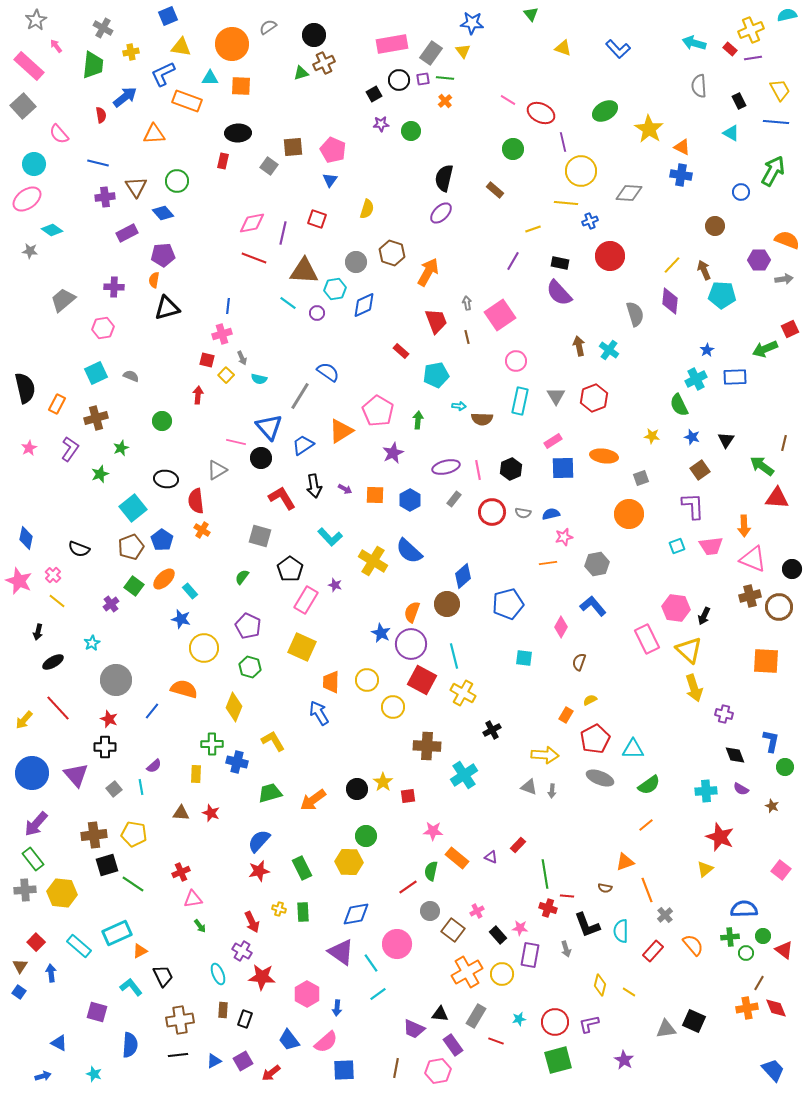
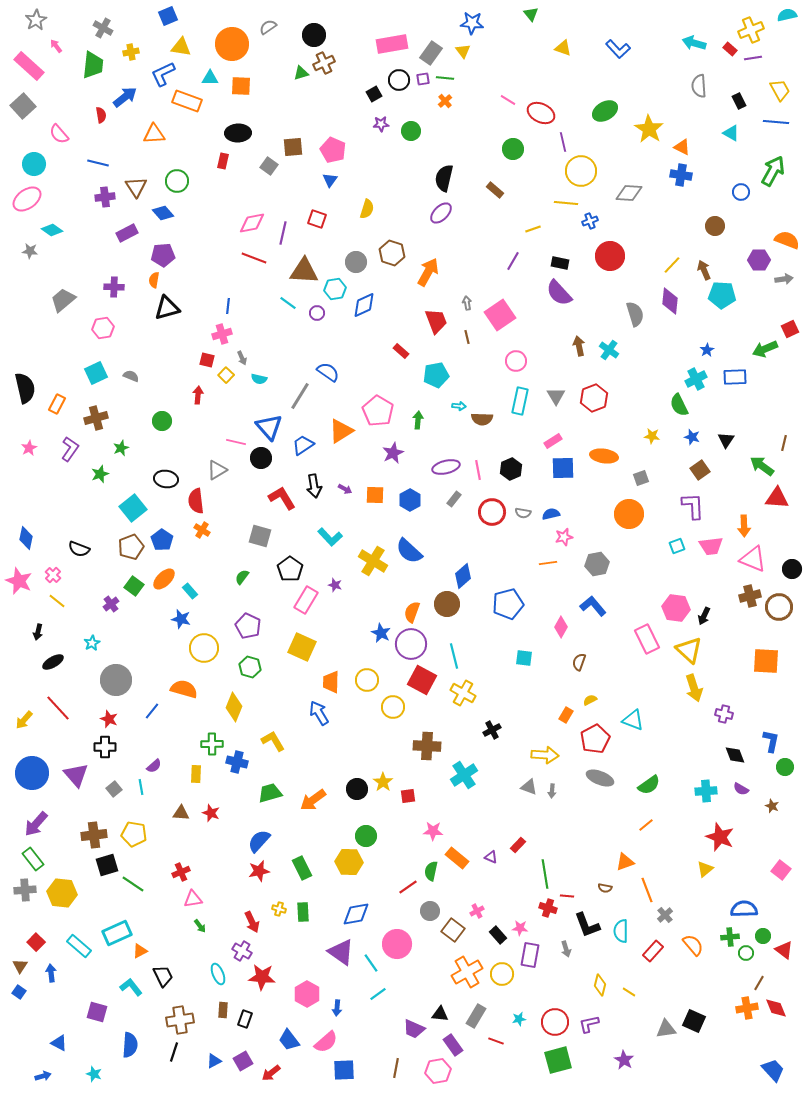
cyan triangle at (633, 749): moved 29 px up; rotated 20 degrees clockwise
black line at (178, 1055): moved 4 px left, 3 px up; rotated 66 degrees counterclockwise
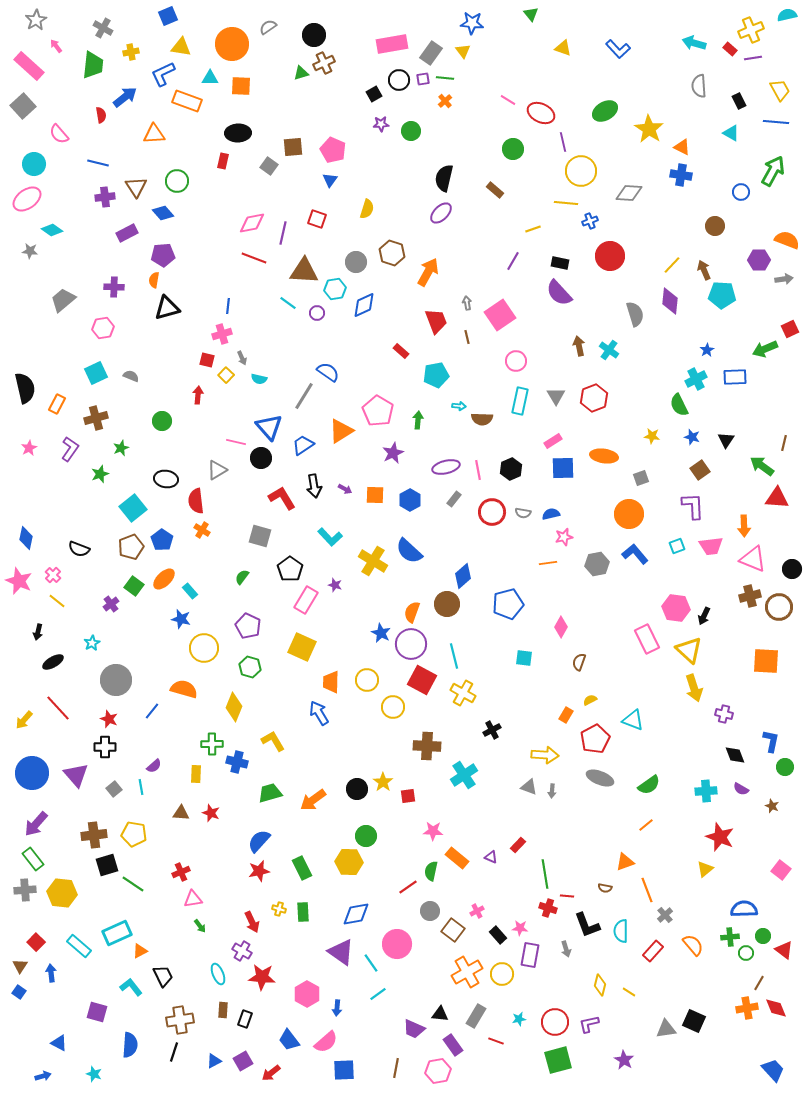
gray line at (300, 396): moved 4 px right
blue L-shape at (593, 606): moved 42 px right, 52 px up
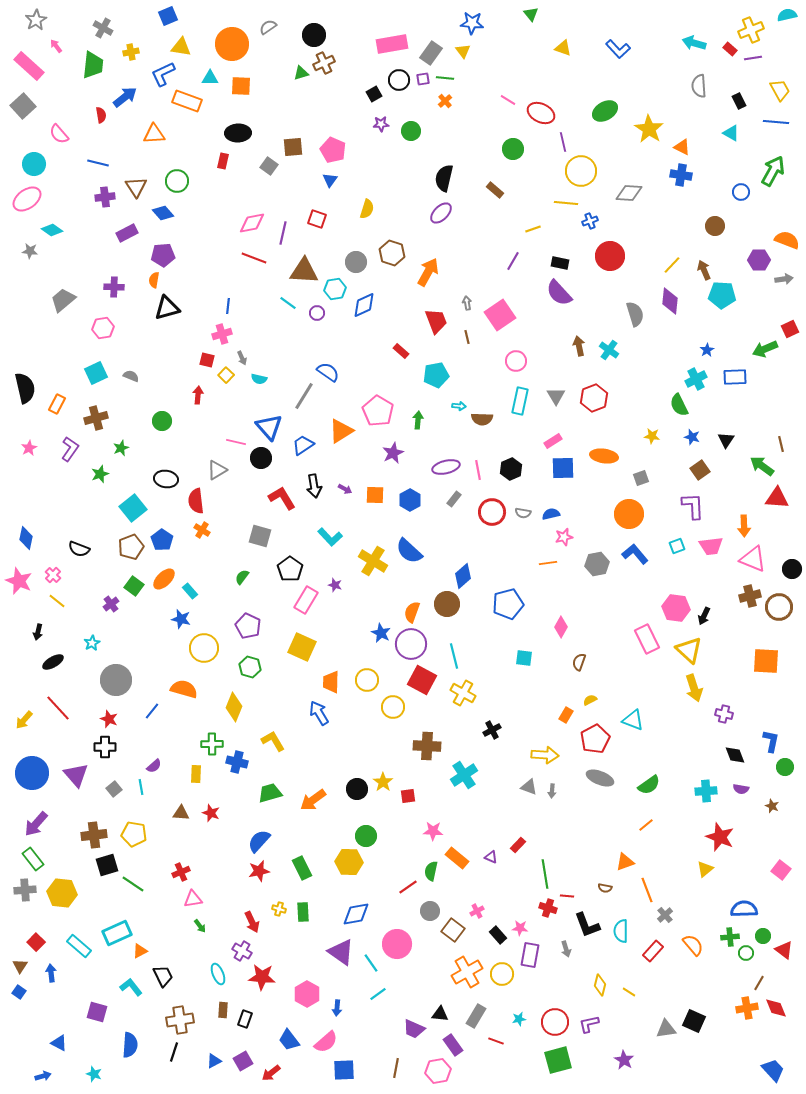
brown line at (784, 443): moved 3 px left, 1 px down; rotated 28 degrees counterclockwise
purple semicircle at (741, 789): rotated 21 degrees counterclockwise
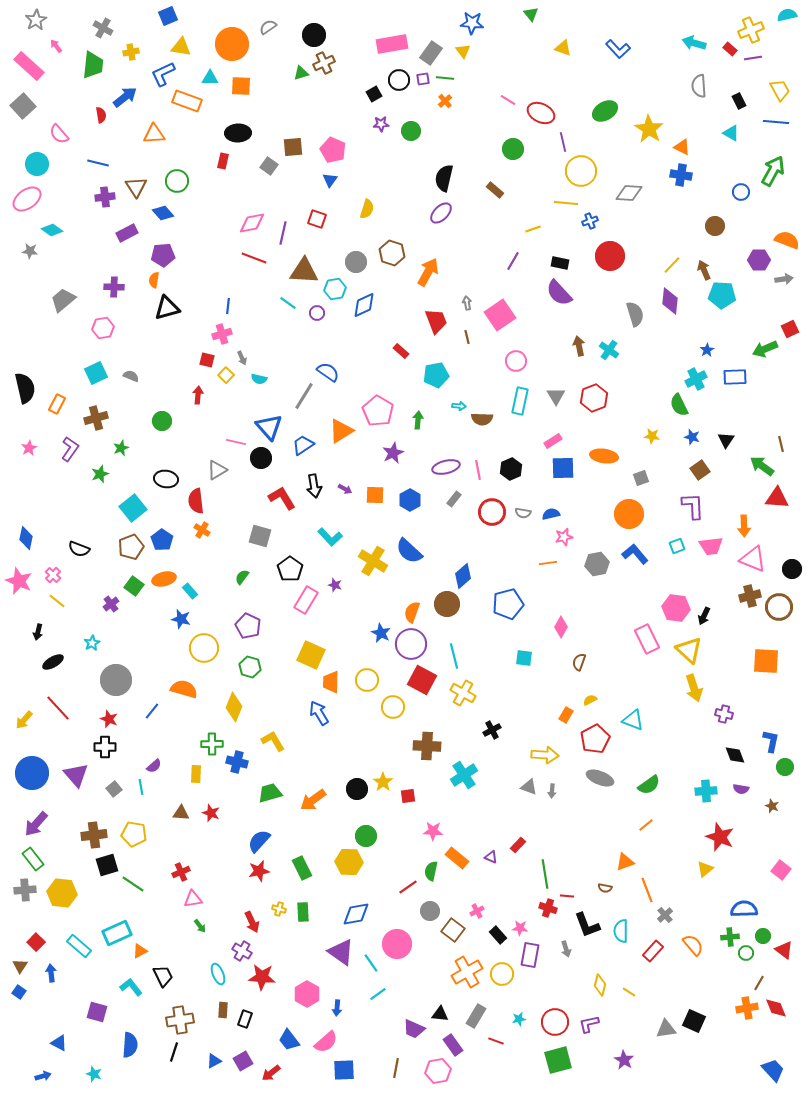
cyan circle at (34, 164): moved 3 px right
orange ellipse at (164, 579): rotated 30 degrees clockwise
yellow square at (302, 647): moved 9 px right, 8 px down
